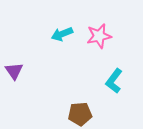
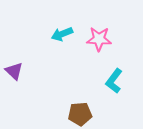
pink star: moved 3 px down; rotated 15 degrees clockwise
purple triangle: rotated 12 degrees counterclockwise
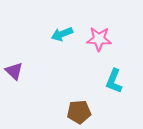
cyan L-shape: rotated 15 degrees counterclockwise
brown pentagon: moved 1 px left, 2 px up
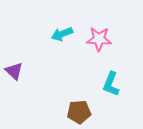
cyan L-shape: moved 3 px left, 3 px down
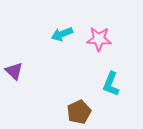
brown pentagon: rotated 20 degrees counterclockwise
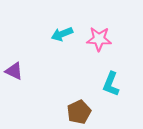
purple triangle: rotated 18 degrees counterclockwise
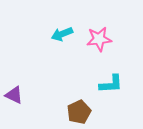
pink star: rotated 10 degrees counterclockwise
purple triangle: moved 24 px down
cyan L-shape: rotated 115 degrees counterclockwise
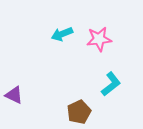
cyan L-shape: rotated 35 degrees counterclockwise
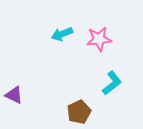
cyan L-shape: moved 1 px right, 1 px up
